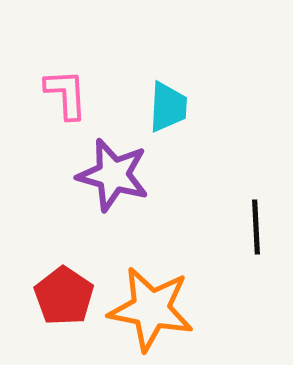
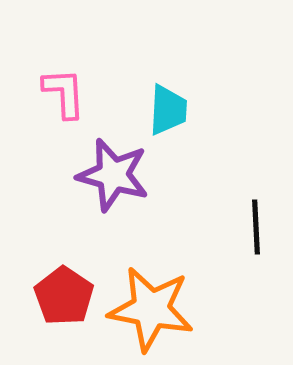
pink L-shape: moved 2 px left, 1 px up
cyan trapezoid: moved 3 px down
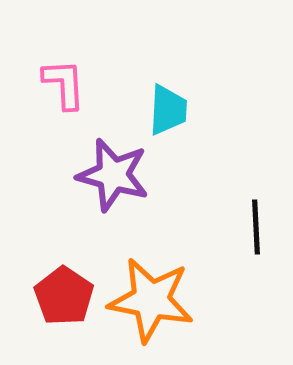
pink L-shape: moved 9 px up
orange star: moved 9 px up
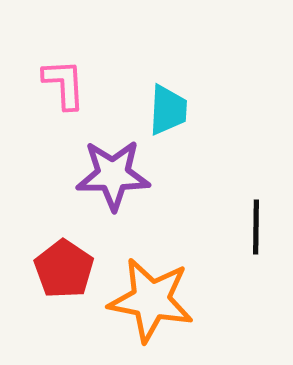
purple star: rotated 16 degrees counterclockwise
black line: rotated 4 degrees clockwise
red pentagon: moved 27 px up
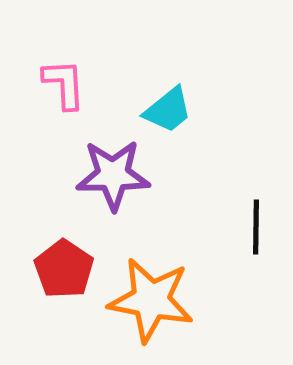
cyan trapezoid: rotated 48 degrees clockwise
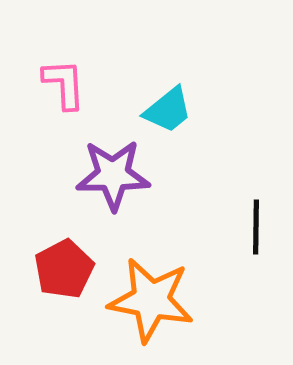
red pentagon: rotated 10 degrees clockwise
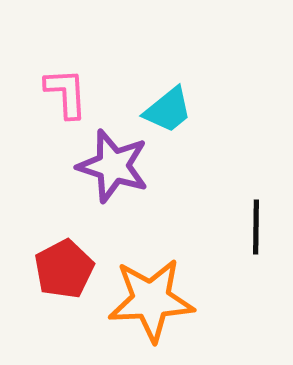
pink L-shape: moved 2 px right, 9 px down
purple star: moved 9 px up; rotated 18 degrees clockwise
orange star: rotated 14 degrees counterclockwise
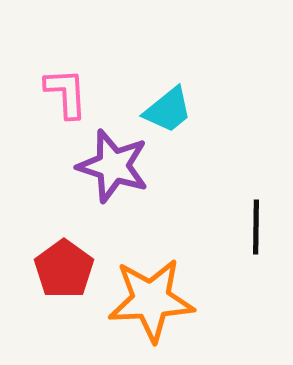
red pentagon: rotated 8 degrees counterclockwise
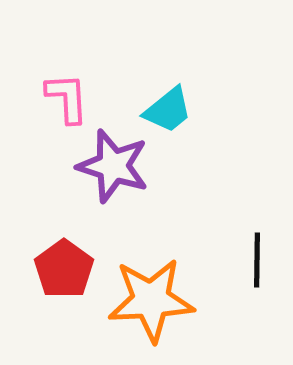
pink L-shape: moved 1 px right, 5 px down
black line: moved 1 px right, 33 px down
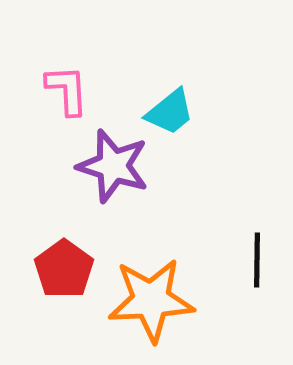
pink L-shape: moved 8 px up
cyan trapezoid: moved 2 px right, 2 px down
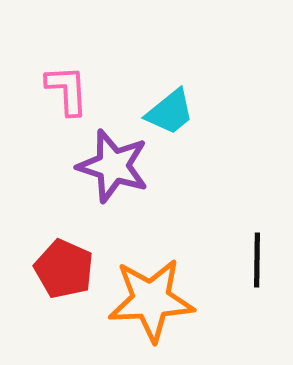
red pentagon: rotated 12 degrees counterclockwise
